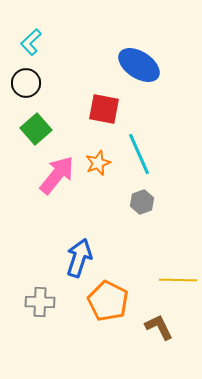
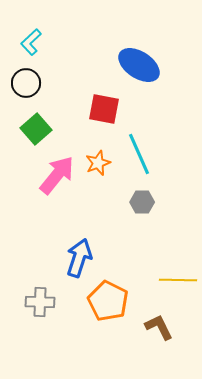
gray hexagon: rotated 20 degrees clockwise
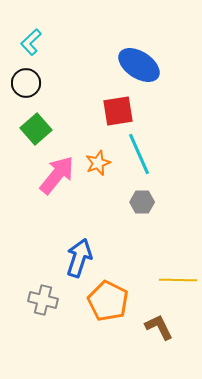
red square: moved 14 px right, 2 px down; rotated 20 degrees counterclockwise
gray cross: moved 3 px right, 2 px up; rotated 12 degrees clockwise
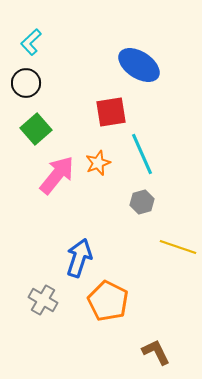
red square: moved 7 px left, 1 px down
cyan line: moved 3 px right
gray hexagon: rotated 15 degrees counterclockwise
yellow line: moved 33 px up; rotated 18 degrees clockwise
gray cross: rotated 16 degrees clockwise
brown L-shape: moved 3 px left, 25 px down
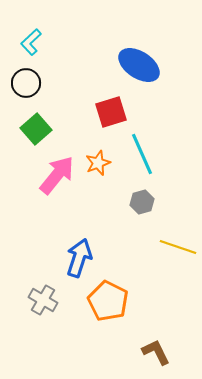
red square: rotated 8 degrees counterclockwise
